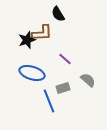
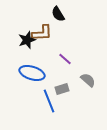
gray rectangle: moved 1 px left, 1 px down
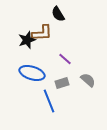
gray rectangle: moved 6 px up
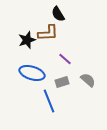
brown L-shape: moved 6 px right
gray rectangle: moved 1 px up
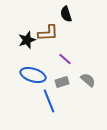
black semicircle: moved 8 px right; rotated 14 degrees clockwise
blue ellipse: moved 1 px right, 2 px down
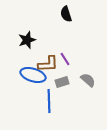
brown L-shape: moved 31 px down
purple line: rotated 16 degrees clockwise
blue line: rotated 20 degrees clockwise
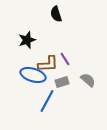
black semicircle: moved 10 px left
blue line: moved 2 px left; rotated 30 degrees clockwise
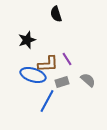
purple line: moved 2 px right
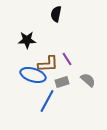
black semicircle: rotated 28 degrees clockwise
black star: rotated 18 degrees clockwise
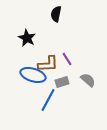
black star: moved 2 px up; rotated 30 degrees clockwise
blue line: moved 1 px right, 1 px up
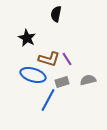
brown L-shape: moved 1 px right, 5 px up; rotated 20 degrees clockwise
gray semicircle: rotated 56 degrees counterclockwise
